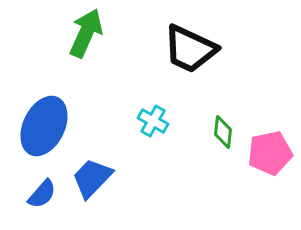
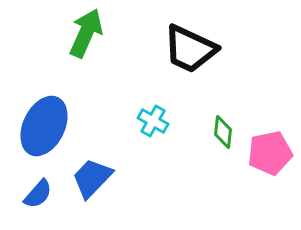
blue semicircle: moved 4 px left
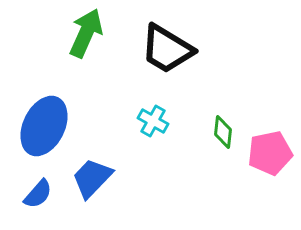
black trapezoid: moved 23 px left; rotated 6 degrees clockwise
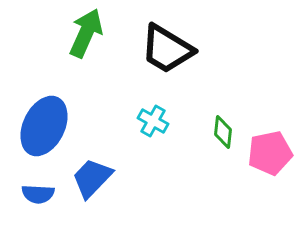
blue semicircle: rotated 52 degrees clockwise
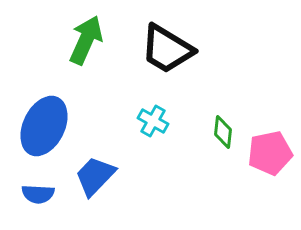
green arrow: moved 7 px down
blue trapezoid: moved 3 px right, 2 px up
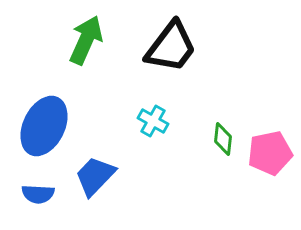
black trapezoid: moved 4 px right, 2 px up; rotated 84 degrees counterclockwise
green diamond: moved 7 px down
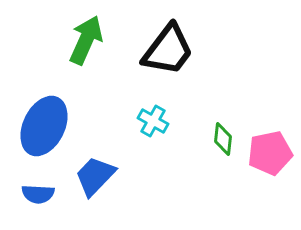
black trapezoid: moved 3 px left, 3 px down
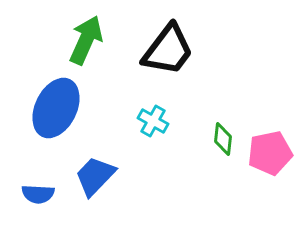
blue ellipse: moved 12 px right, 18 px up
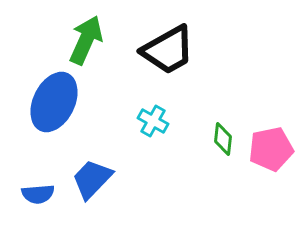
black trapezoid: rotated 24 degrees clockwise
blue ellipse: moved 2 px left, 6 px up
pink pentagon: moved 1 px right, 4 px up
blue trapezoid: moved 3 px left, 3 px down
blue semicircle: rotated 8 degrees counterclockwise
